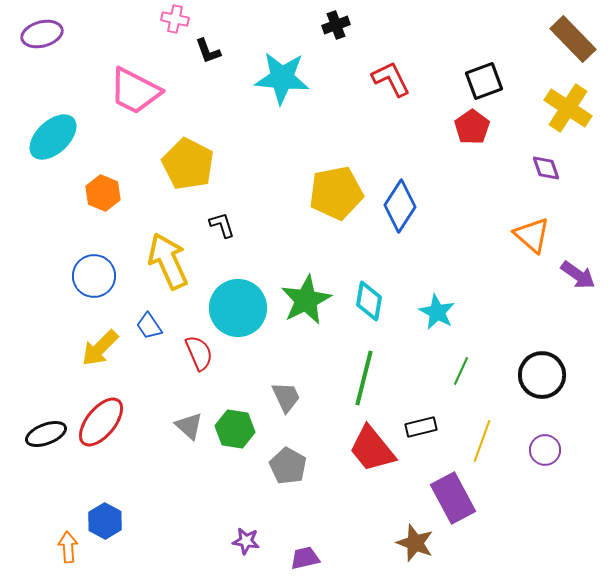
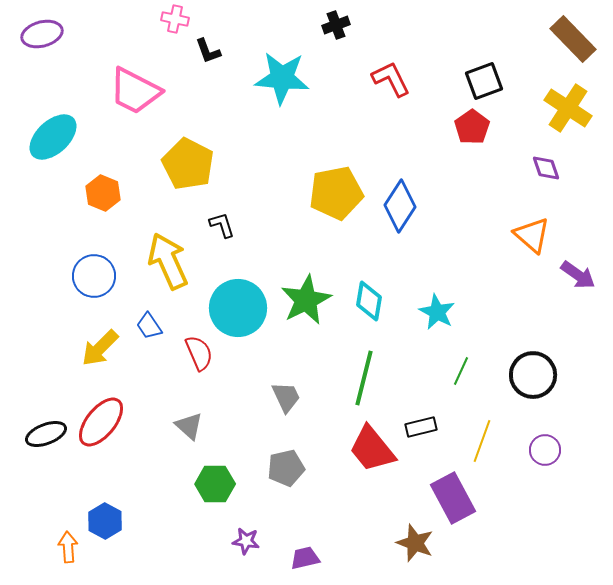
black circle at (542, 375): moved 9 px left
green hexagon at (235, 429): moved 20 px left, 55 px down; rotated 9 degrees counterclockwise
gray pentagon at (288, 466): moved 2 px left, 2 px down; rotated 30 degrees clockwise
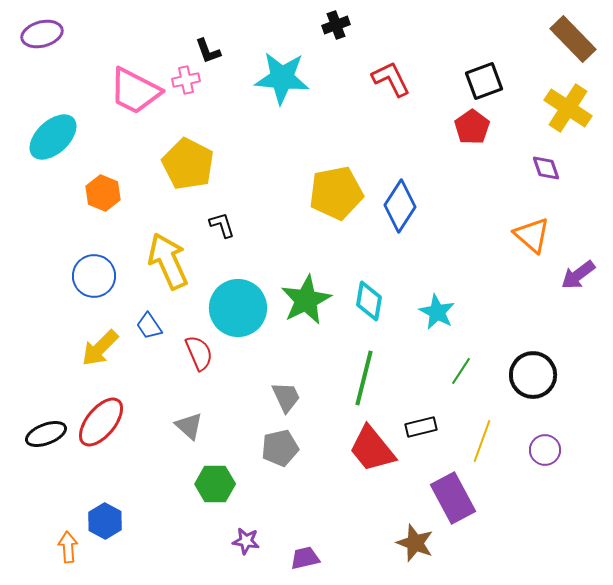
pink cross at (175, 19): moved 11 px right, 61 px down; rotated 24 degrees counterclockwise
purple arrow at (578, 275): rotated 108 degrees clockwise
green line at (461, 371): rotated 8 degrees clockwise
gray pentagon at (286, 468): moved 6 px left, 20 px up
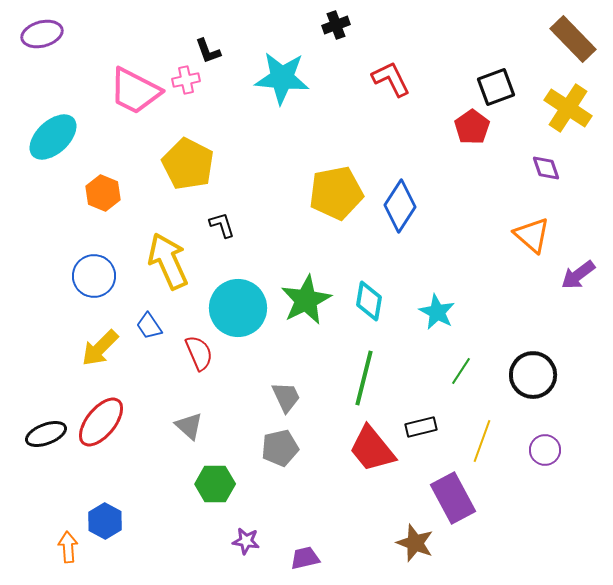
black square at (484, 81): moved 12 px right, 6 px down
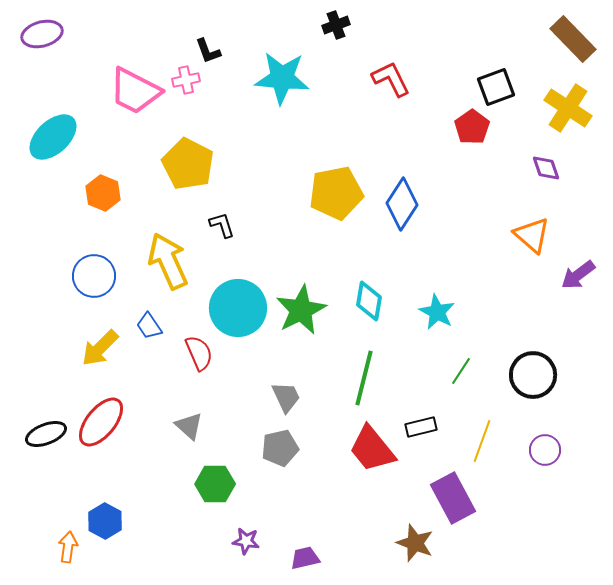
blue diamond at (400, 206): moved 2 px right, 2 px up
green star at (306, 300): moved 5 px left, 10 px down
orange arrow at (68, 547): rotated 12 degrees clockwise
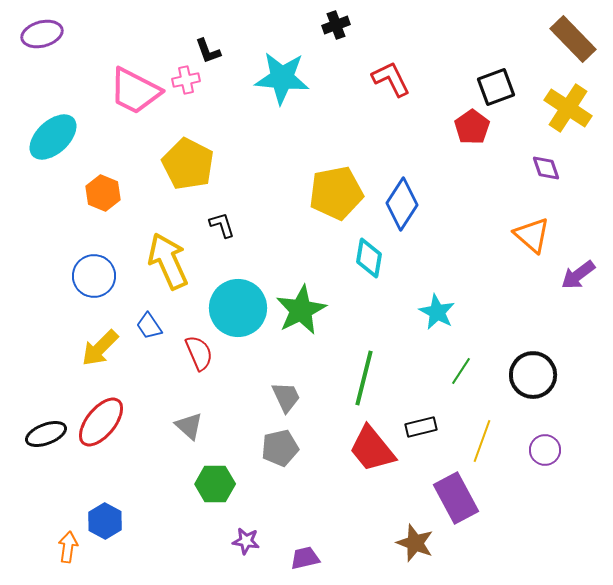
cyan diamond at (369, 301): moved 43 px up
purple rectangle at (453, 498): moved 3 px right
